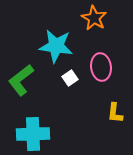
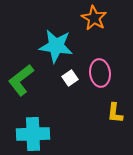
pink ellipse: moved 1 px left, 6 px down
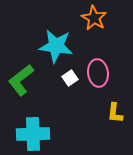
pink ellipse: moved 2 px left
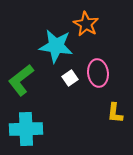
orange star: moved 8 px left, 6 px down
cyan cross: moved 7 px left, 5 px up
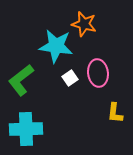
orange star: moved 2 px left; rotated 15 degrees counterclockwise
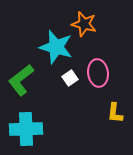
cyan star: moved 1 px down; rotated 8 degrees clockwise
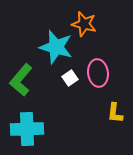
green L-shape: rotated 12 degrees counterclockwise
cyan cross: moved 1 px right
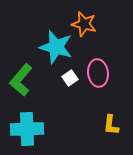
yellow L-shape: moved 4 px left, 12 px down
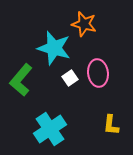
cyan star: moved 2 px left, 1 px down
cyan cross: moved 23 px right; rotated 32 degrees counterclockwise
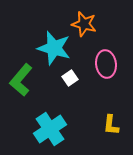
pink ellipse: moved 8 px right, 9 px up
